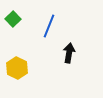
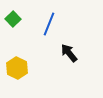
blue line: moved 2 px up
black arrow: rotated 48 degrees counterclockwise
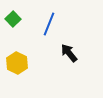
yellow hexagon: moved 5 px up
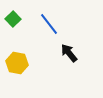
blue line: rotated 60 degrees counterclockwise
yellow hexagon: rotated 15 degrees counterclockwise
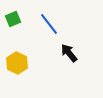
green square: rotated 21 degrees clockwise
yellow hexagon: rotated 15 degrees clockwise
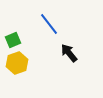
green square: moved 21 px down
yellow hexagon: rotated 15 degrees clockwise
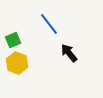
yellow hexagon: rotated 20 degrees counterclockwise
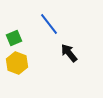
green square: moved 1 px right, 2 px up
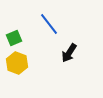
black arrow: rotated 108 degrees counterclockwise
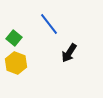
green square: rotated 28 degrees counterclockwise
yellow hexagon: moved 1 px left
